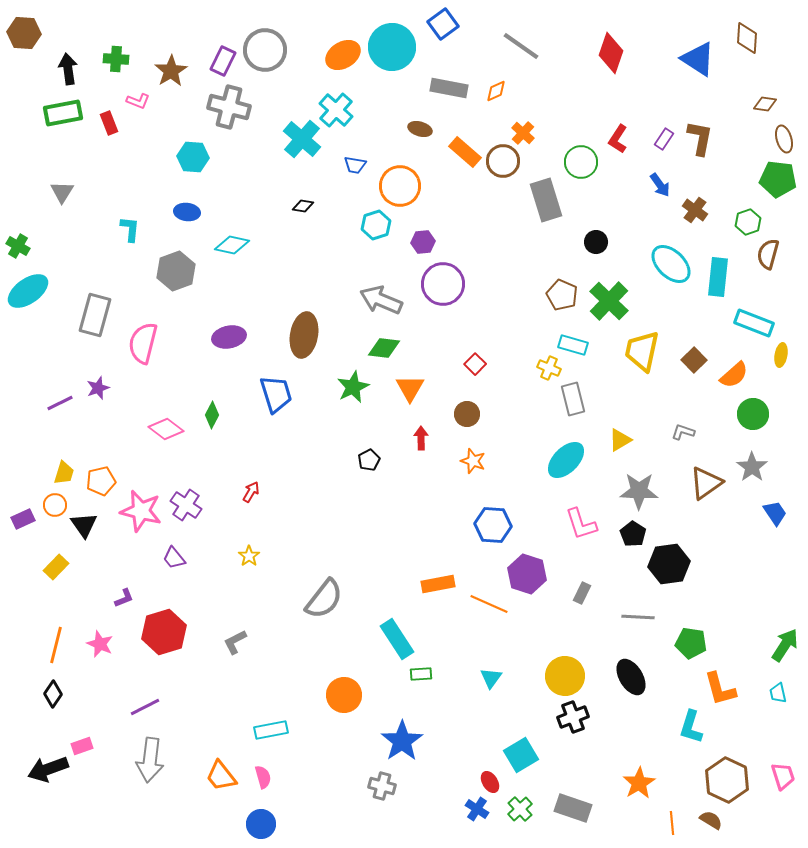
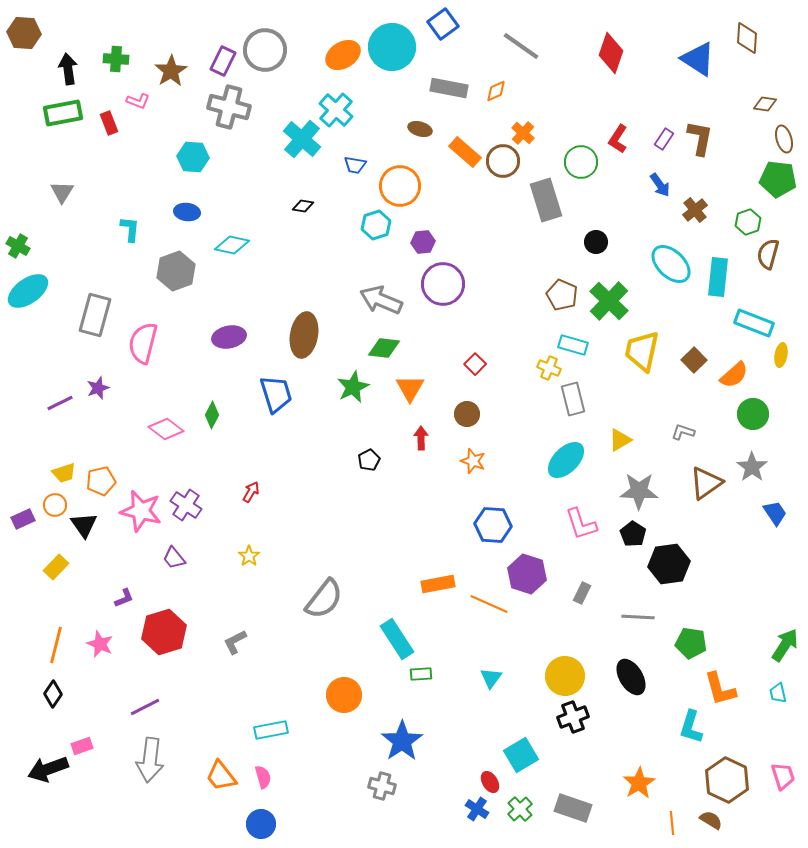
brown cross at (695, 210): rotated 15 degrees clockwise
yellow trapezoid at (64, 473): rotated 55 degrees clockwise
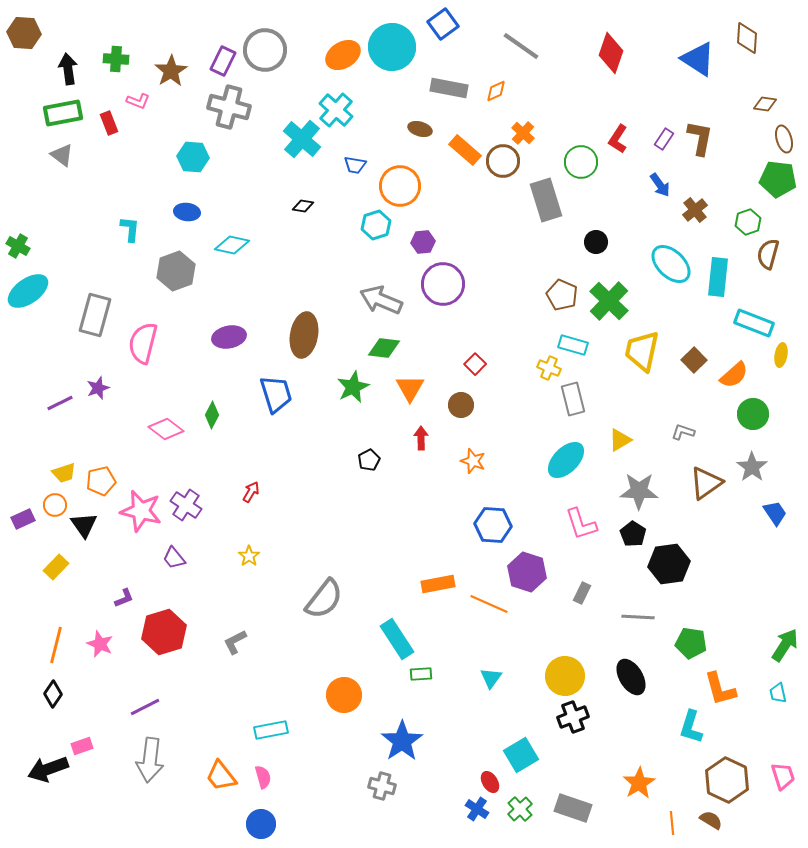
orange rectangle at (465, 152): moved 2 px up
gray triangle at (62, 192): moved 37 px up; rotated 25 degrees counterclockwise
brown circle at (467, 414): moved 6 px left, 9 px up
purple hexagon at (527, 574): moved 2 px up
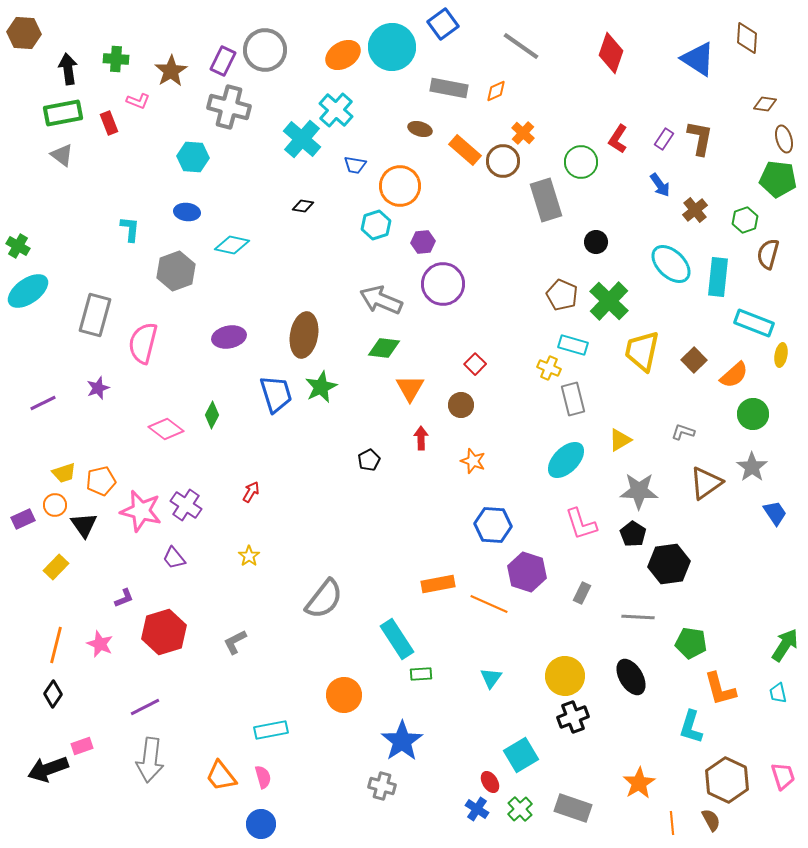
green hexagon at (748, 222): moved 3 px left, 2 px up
green star at (353, 387): moved 32 px left
purple line at (60, 403): moved 17 px left
brown semicircle at (711, 820): rotated 30 degrees clockwise
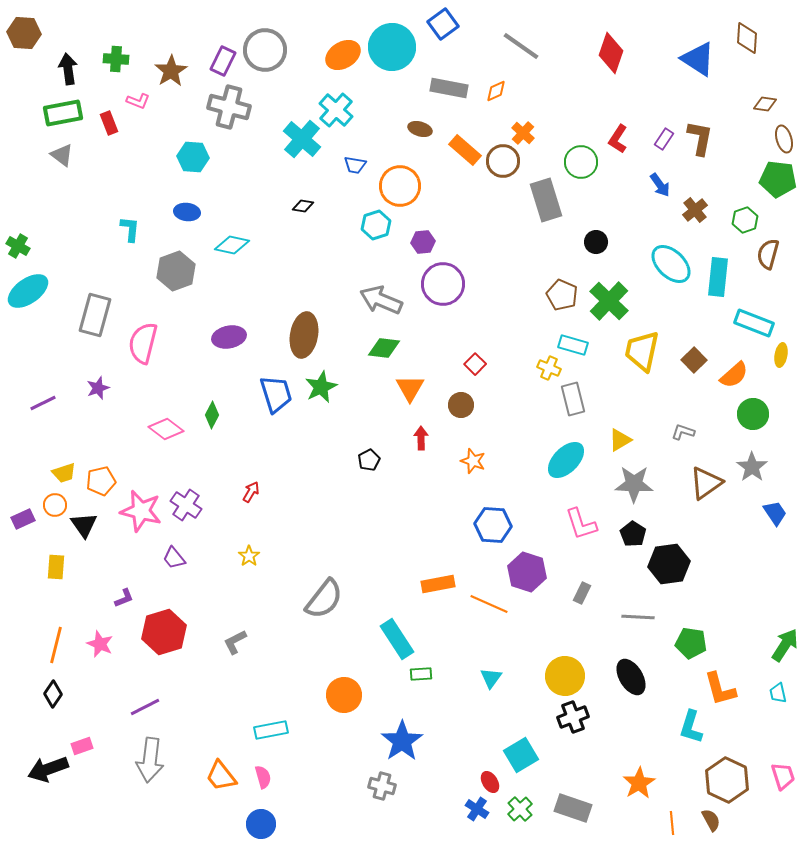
gray star at (639, 491): moved 5 px left, 7 px up
yellow rectangle at (56, 567): rotated 40 degrees counterclockwise
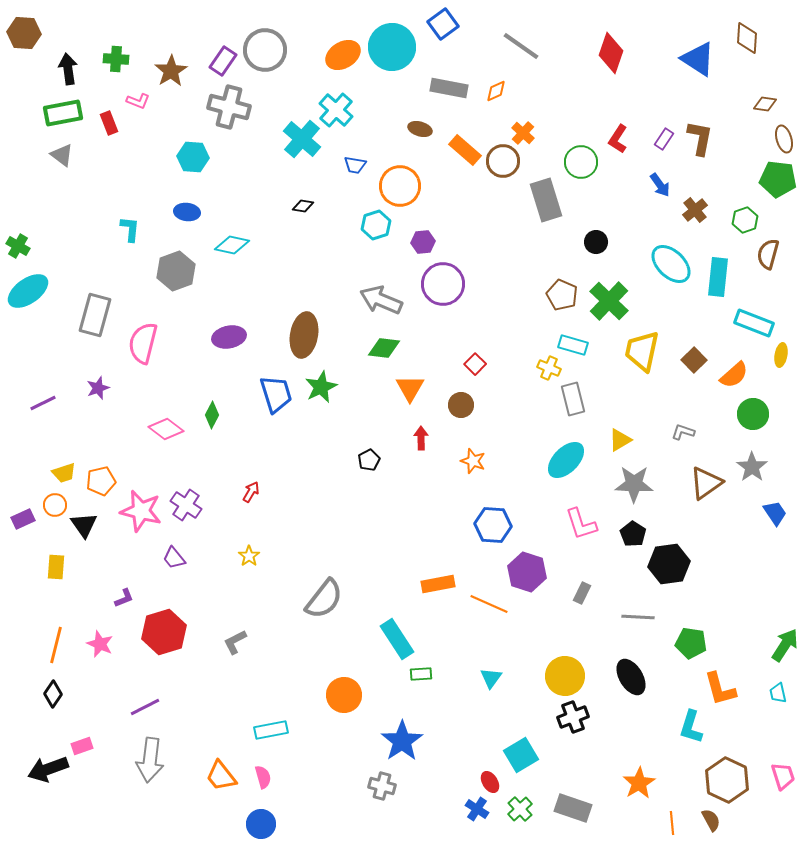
purple rectangle at (223, 61): rotated 8 degrees clockwise
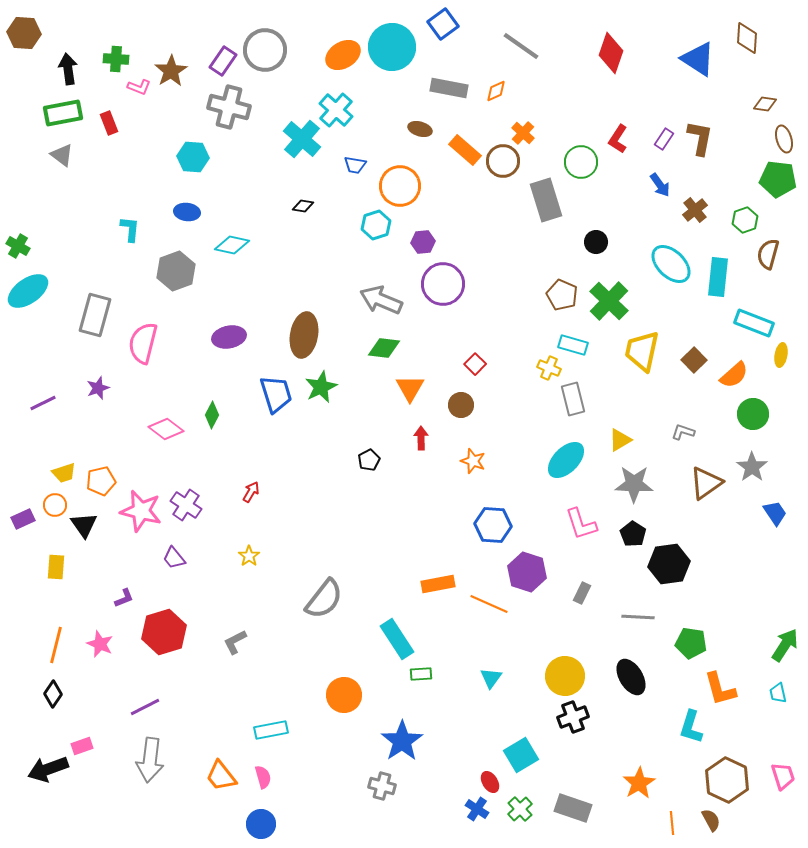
pink L-shape at (138, 101): moved 1 px right, 14 px up
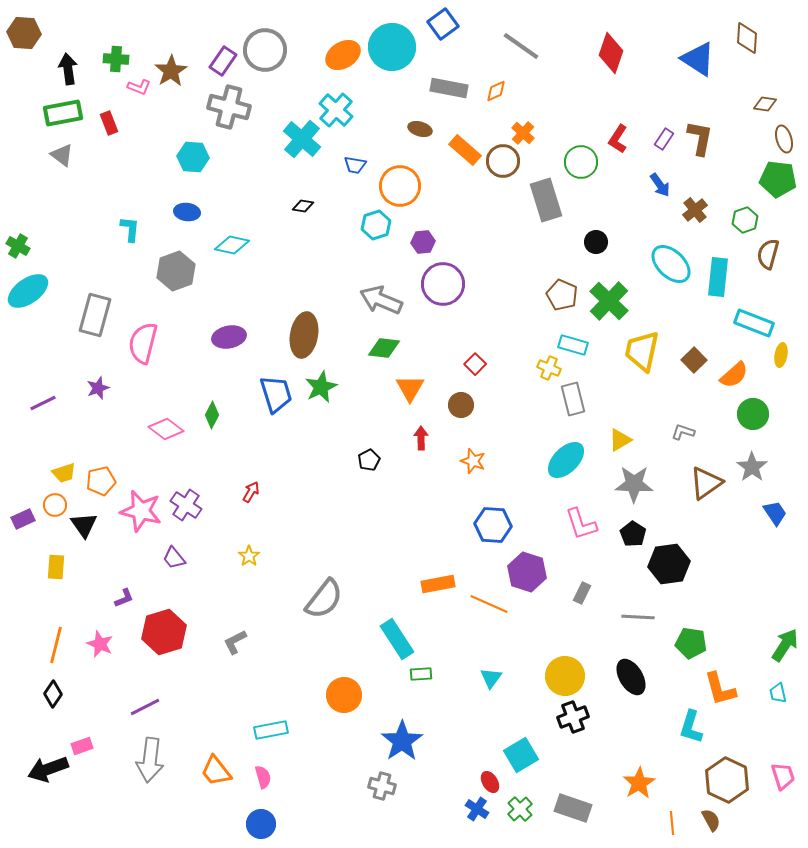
orange trapezoid at (221, 776): moved 5 px left, 5 px up
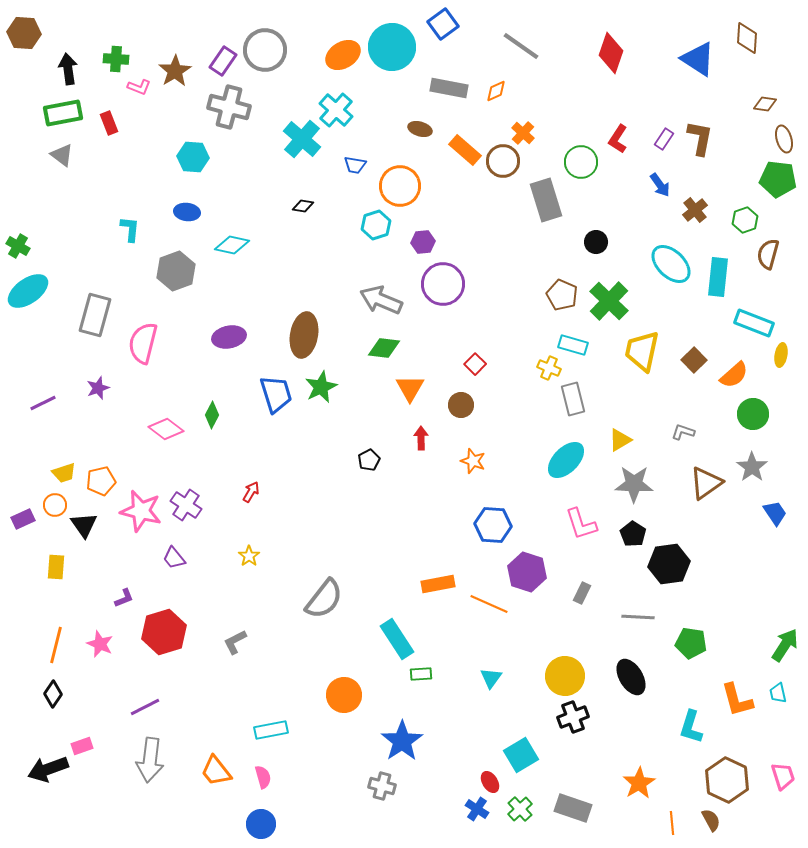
brown star at (171, 71): moved 4 px right
orange L-shape at (720, 689): moved 17 px right, 11 px down
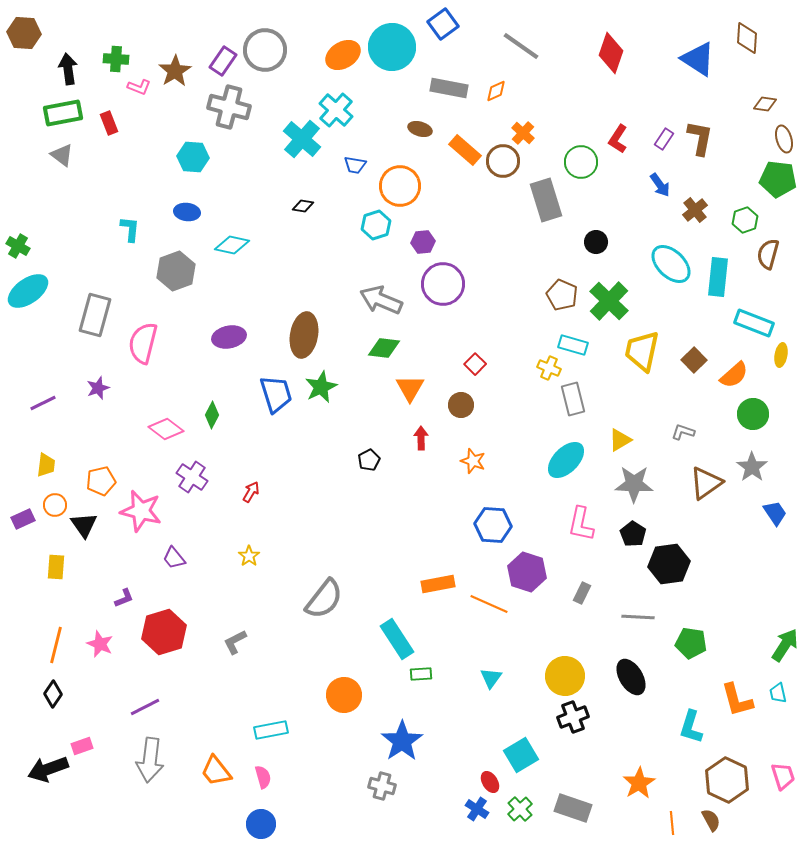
yellow trapezoid at (64, 473): moved 18 px left, 8 px up; rotated 65 degrees counterclockwise
purple cross at (186, 505): moved 6 px right, 28 px up
pink L-shape at (581, 524): rotated 30 degrees clockwise
